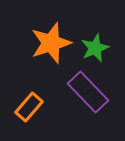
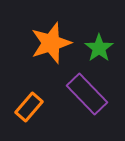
green star: moved 4 px right; rotated 12 degrees counterclockwise
purple rectangle: moved 1 px left, 2 px down
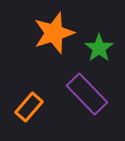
orange star: moved 3 px right, 10 px up
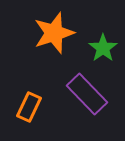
green star: moved 4 px right
orange rectangle: rotated 16 degrees counterclockwise
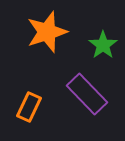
orange star: moved 7 px left, 1 px up
green star: moved 3 px up
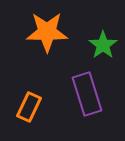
orange star: rotated 18 degrees clockwise
purple rectangle: rotated 27 degrees clockwise
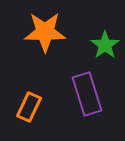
orange star: moved 2 px left
green star: moved 2 px right
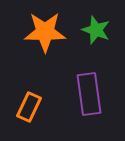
green star: moved 9 px left, 15 px up; rotated 16 degrees counterclockwise
purple rectangle: moved 2 px right; rotated 9 degrees clockwise
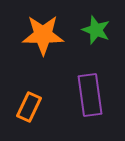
orange star: moved 2 px left, 3 px down
purple rectangle: moved 1 px right, 1 px down
